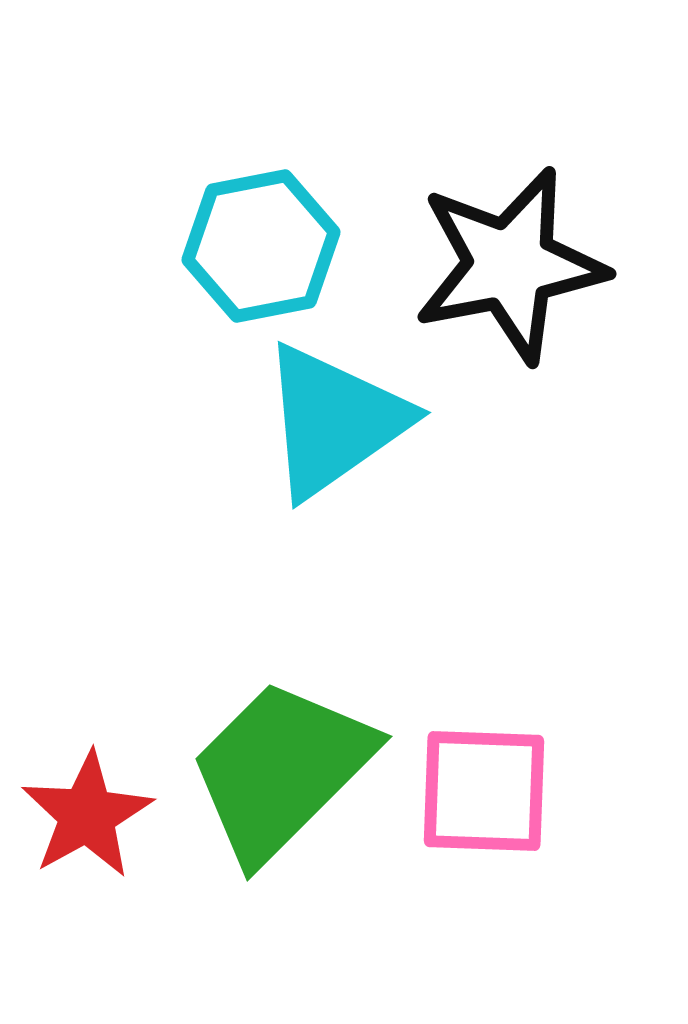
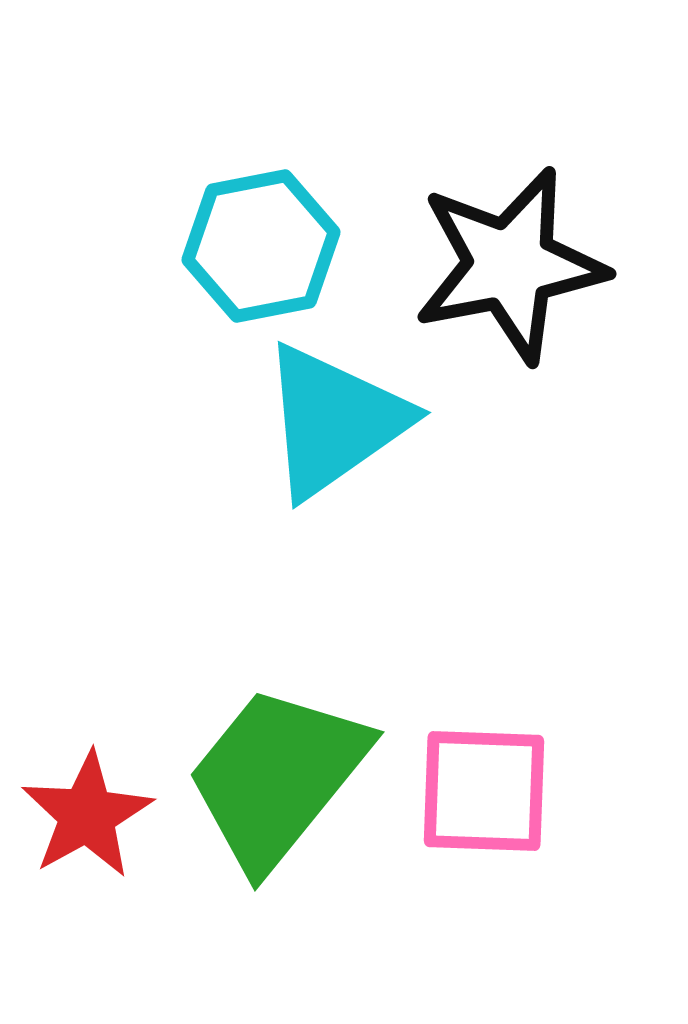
green trapezoid: moved 4 px left, 7 px down; rotated 6 degrees counterclockwise
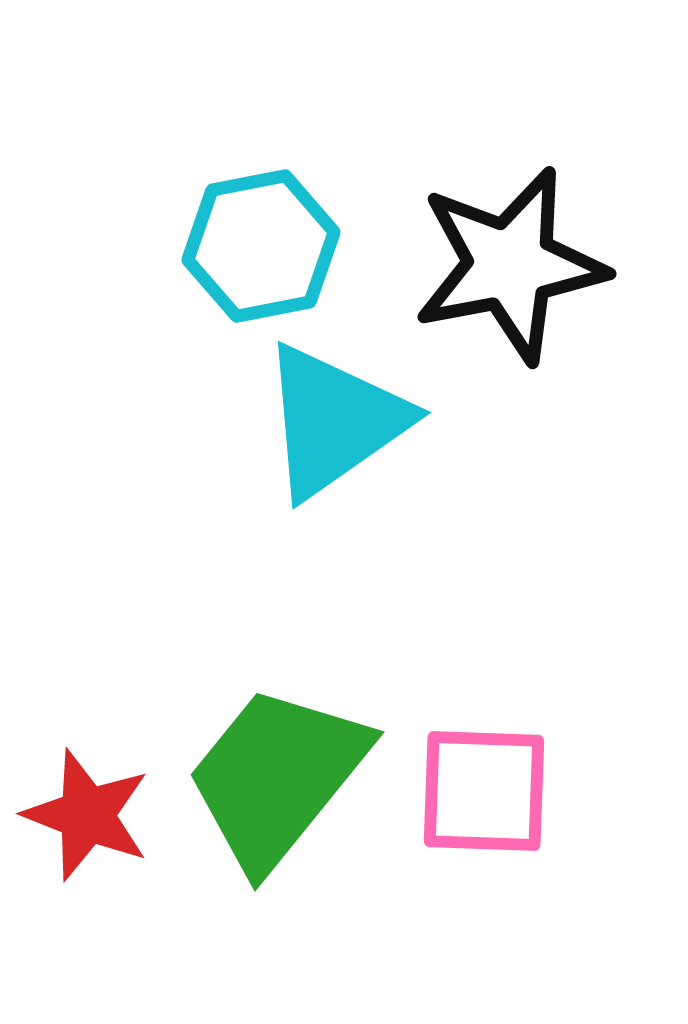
red star: rotated 22 degrees counterclockwise
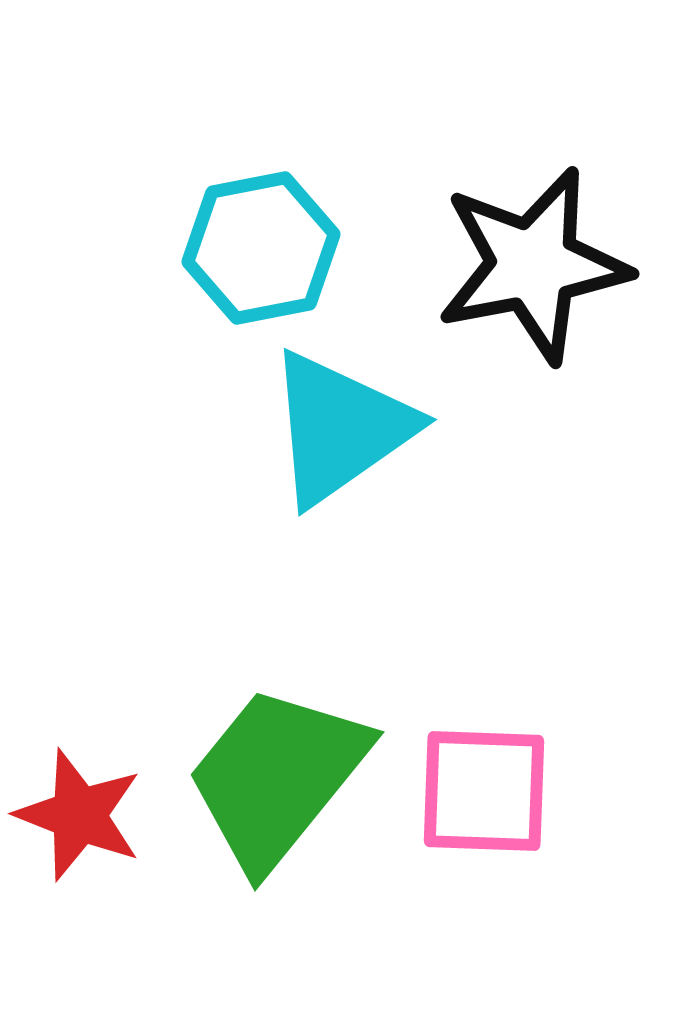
cyan hexagon: moved 2 px down
black star: moved 23 px right
cyan triangle: moved 6 px right, 7 px down
red star: moved 8 px left
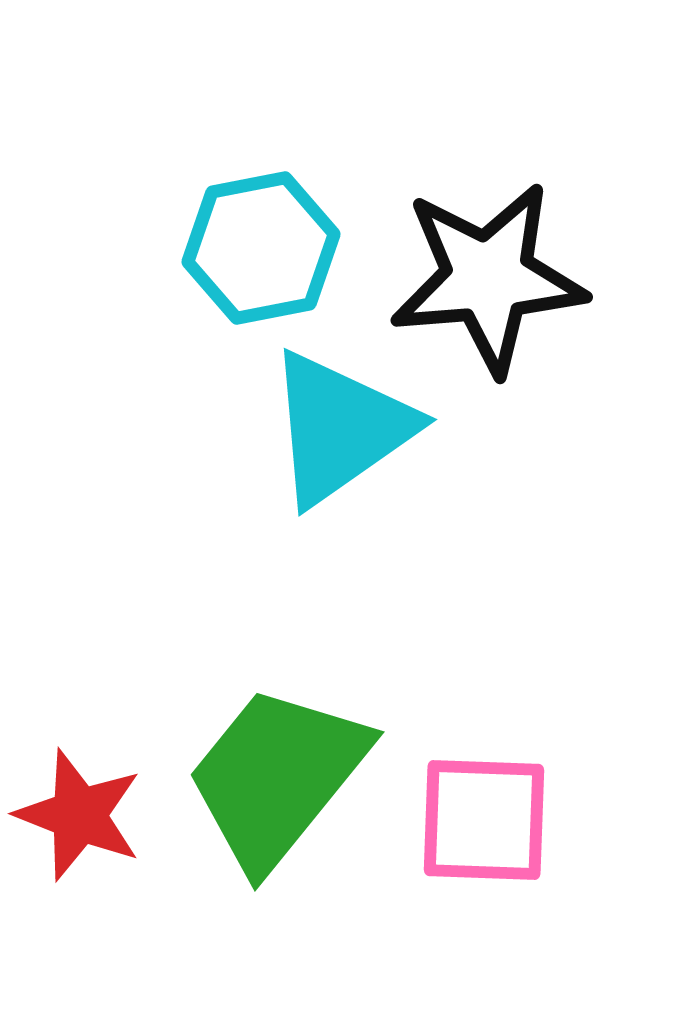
black star: moved 45 px left, 13 px down; rotated 6 degrees clockwise
pink square: moved 29 px down
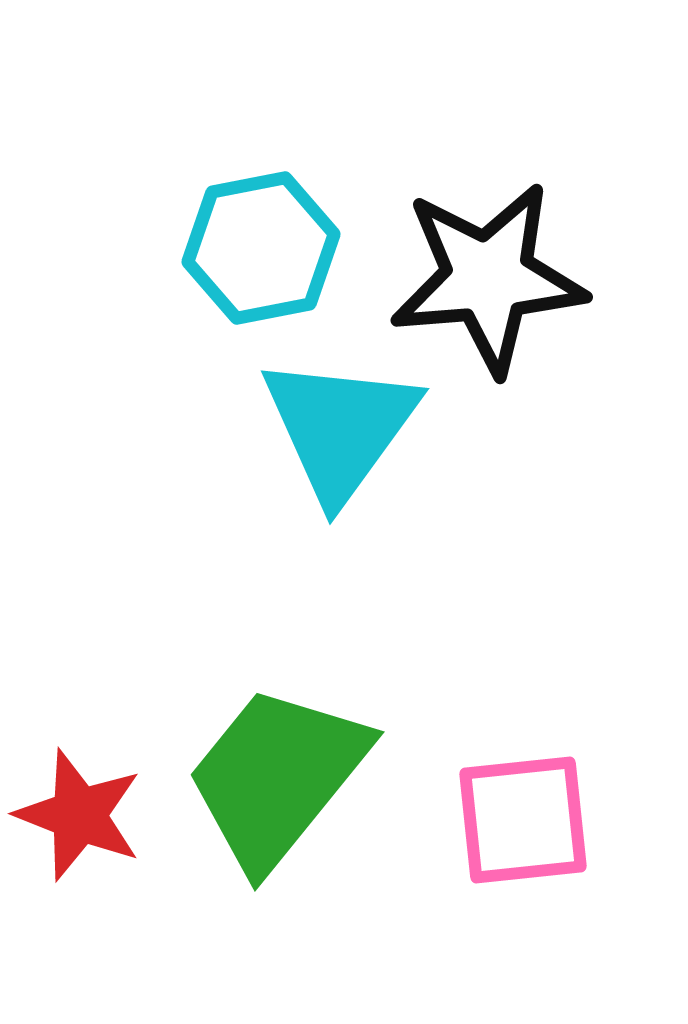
cyan triangle: rotated 19 degrees counterclockwise
pink square: moved 39 px right; rotated 8 degrees counterclockwise
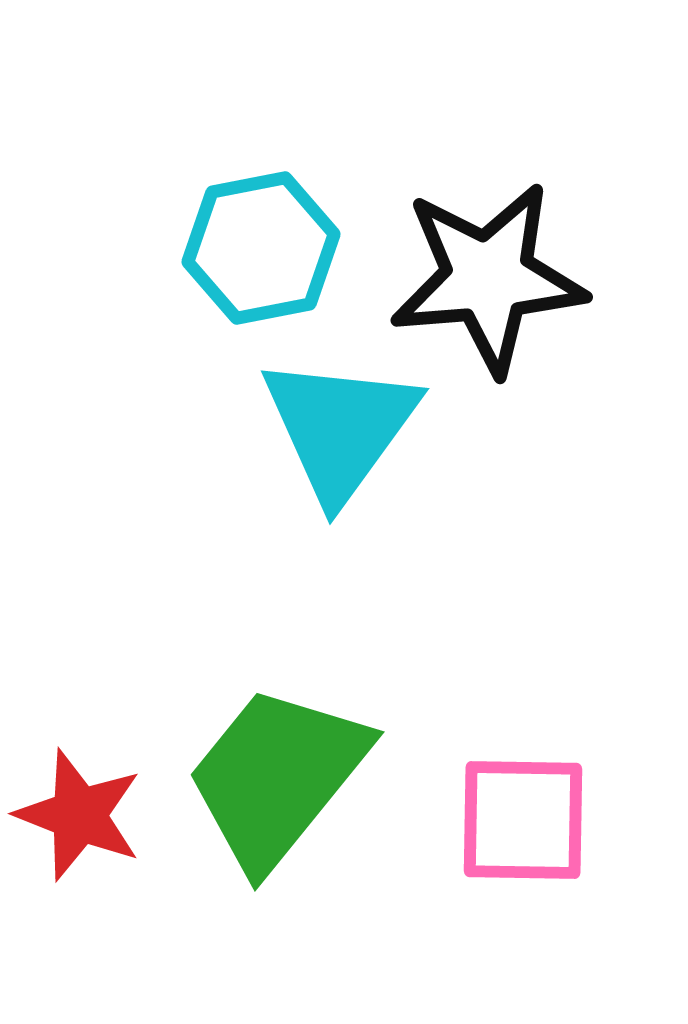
pink square: rotated 7 degrees clockwise
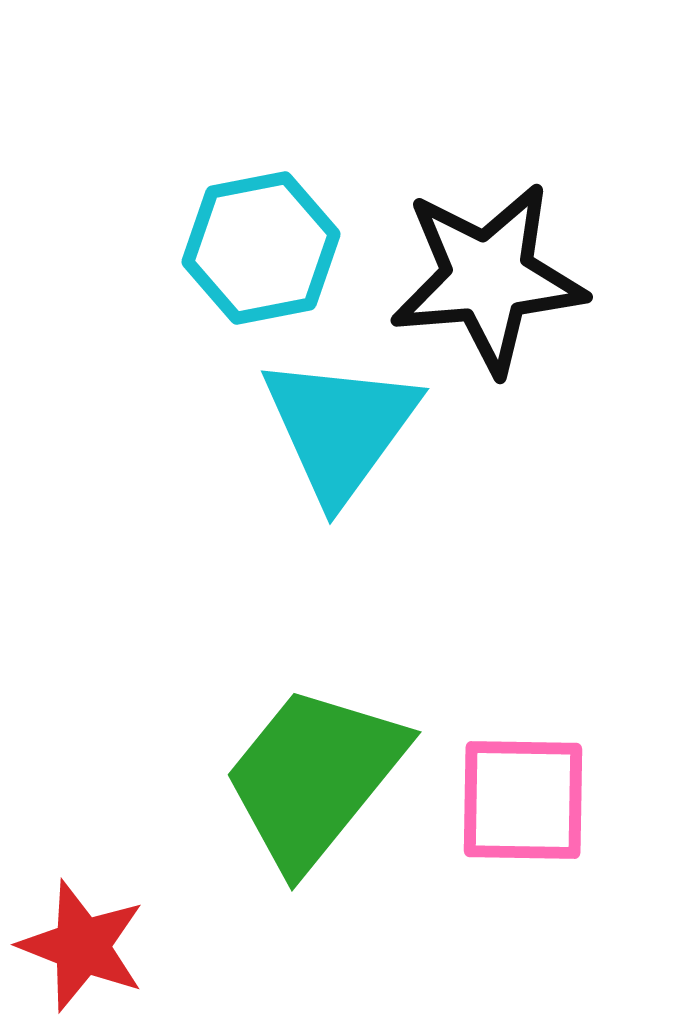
green trapezoid: moved 37 px right
red star: moved 3 px right, 131 px down
pink square: moved 20 px up
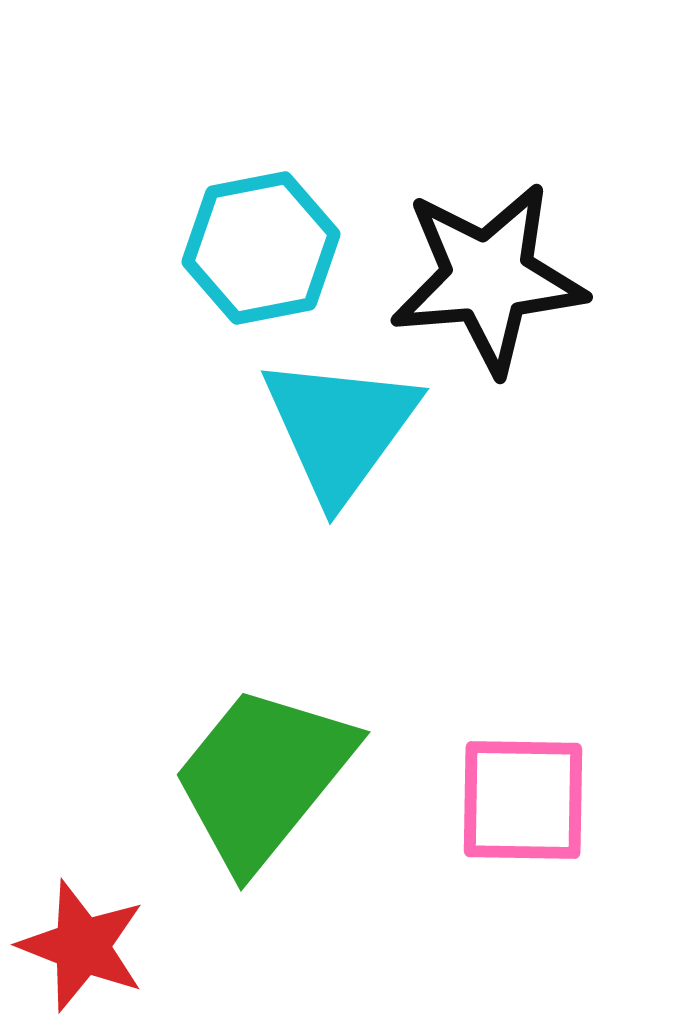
green trapezoid: moved 51 px left
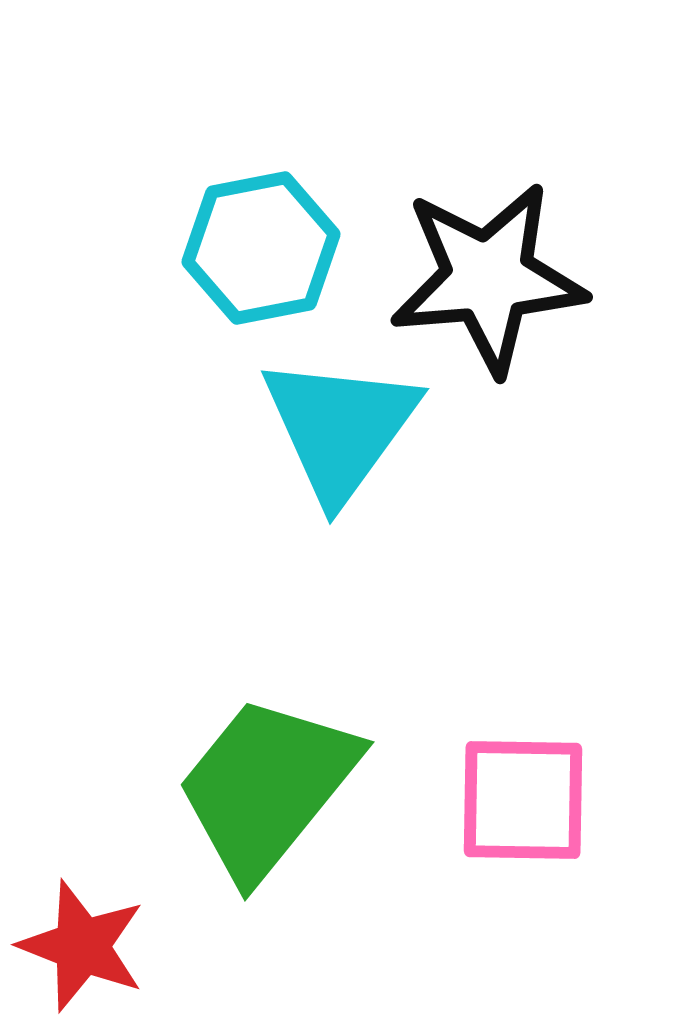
green trapezoid: moved 4 px right, 10 px down
